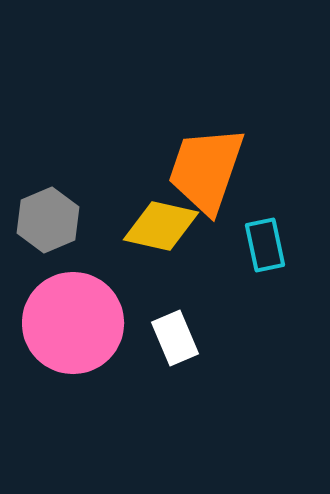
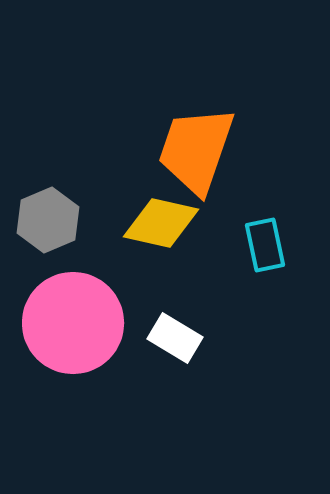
orange trapezoid: moved 10 px left, 20 px up
yellow diamond: moved 3 px up
white rectangle: rotated 36 degrees counterclockwise
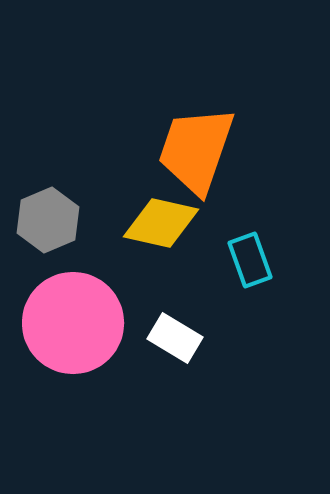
cyan rectangle: moved 15 px left, 15 px down; rotated 8 degrees counterclockwise
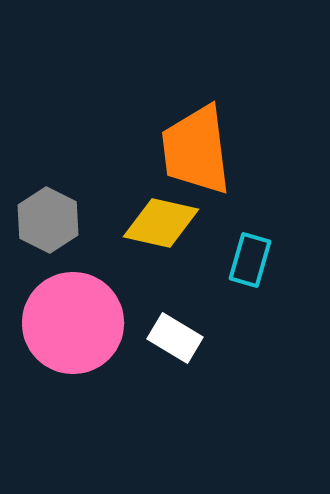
orange trapezoid: rotated 26 degrees counterclockwise
gray hexagon: rotated 10 degrees counterclockwise
cyan rectangle: rotated 36 degrees clockwise
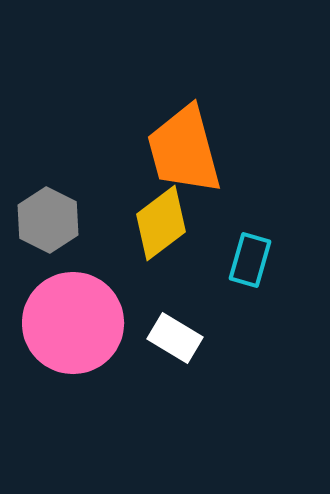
orange trapezoid: moved 12 px left; rotated 8 degrees counterclockwise
yellow diamond: rotated 50 degrees counterclockwise
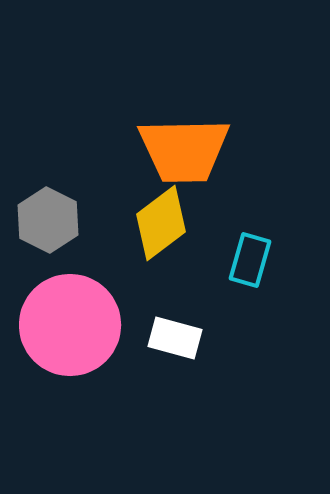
orange trapezoid: rotated 76 degrees counterclockwise
pink circle: moved 3 px left, 2 px down
white rectangle: rotated 16 degrees counterclockwise
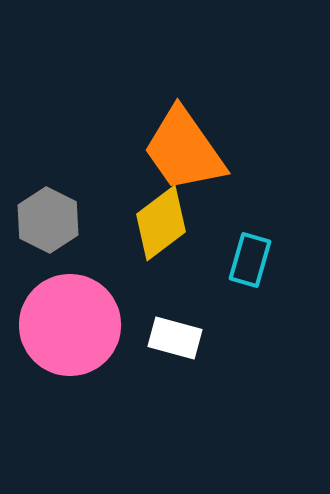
orange trapezoid: rotated 56 degrees clockwise
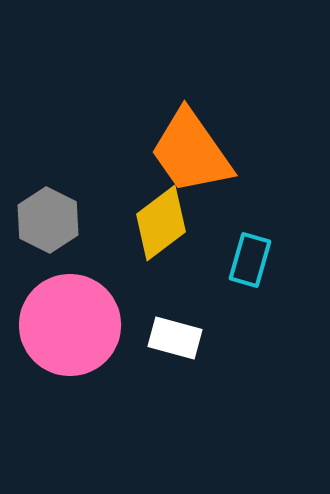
orange trapezoid: moved 7 px right, 2 px down
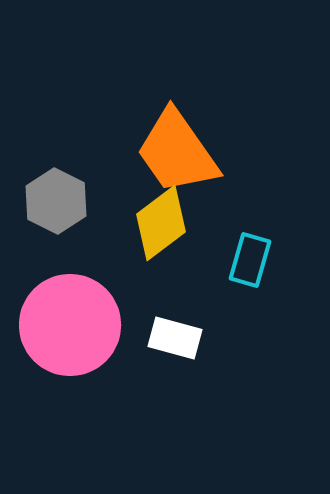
orange trapezoid: moved 14 px left
gray hexagon: moved 8 px right, 19 px up
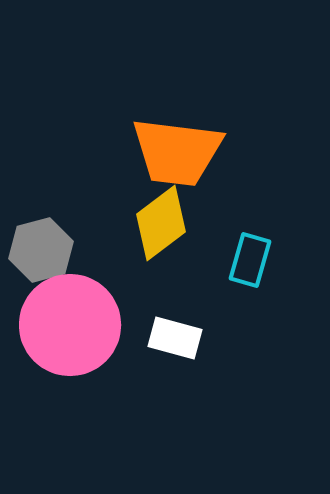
orange trapezoid: rotated 48 degrees counterclockwise
gray hexagon: moved 15 px left, 49 px down; rotated 18 degrees clockwise
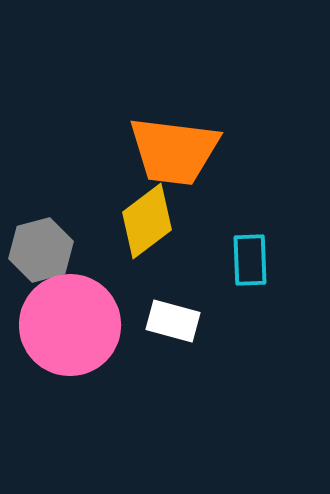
orange trapezoid: moved 3 px left, 1 px up
yellow diamond: moved 14 px left, 2 px up
cyan rectangle: rotated 18 degrees counterclockwise
white rectangle: moved 2 px left, 17 px up
